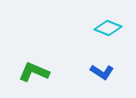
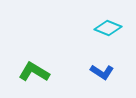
green L-shape: rotated 8 degrees clockwise
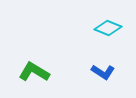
blue L-shape: moved 1 px right
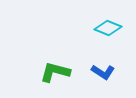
green L-shape: moved 21 px right; rotated 16 degrees counterclockwise
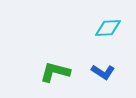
cyan diamond: rotated 24 degrees counterclockwise
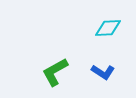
green L-shape: rotated 44 degrees counterclockwise
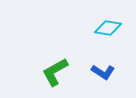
cyan diamond: rotated 12 degrees clockwise
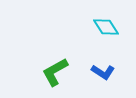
cyan diamond: moved 2 px left, 1 px up; rotated 48 degrees clockwise
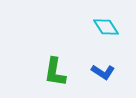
green L-shape: rotated 52 degrees counterclockwise
